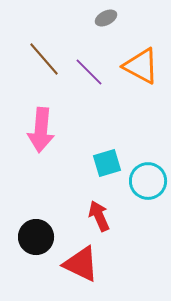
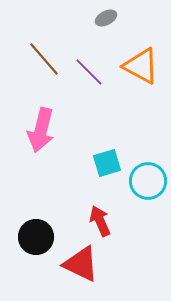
pink arrow: rotated 9 degrees clockwise
red arrow: moved 1 px right, 5 px down
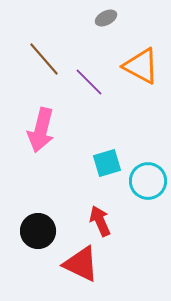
purple line: moved 10 px down
black circle: moved 2 px right, 6 px up
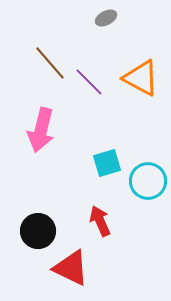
brown line: moved 6 px right, 4 px down
orange triangle: moved 12 px down
red triangle: moved 10 px left, 4 px down
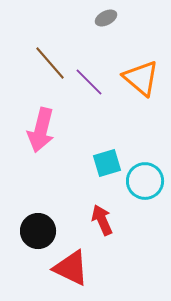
orange triangle: rotated 12 degrees clockwise
cyan circle: moved 3 px left
red arrow: moved 2 px right, 1 px up
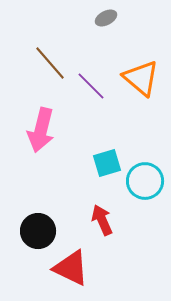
purple line: moved 2 px right, 4 px down
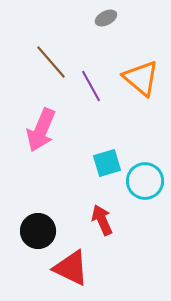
brown line: moved 1 px right, 1 px up
purple line: rotated 16 degrees clockwise
pink arrow: rotated 9 degrees clockwise
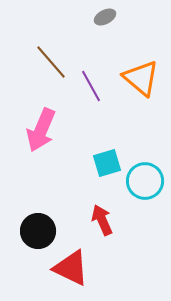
gray ellipse: moved 1 px left, 1 px up
